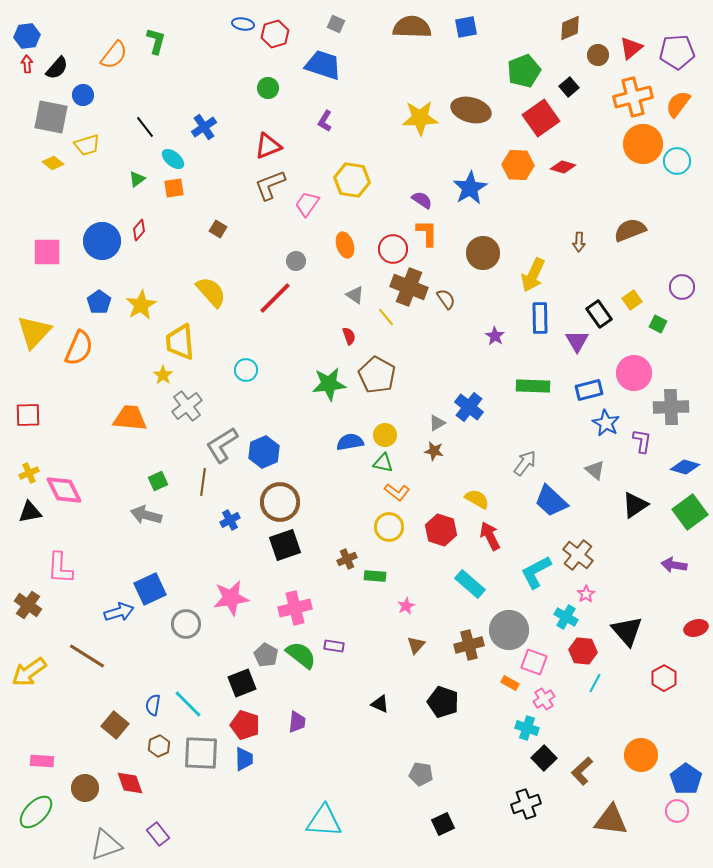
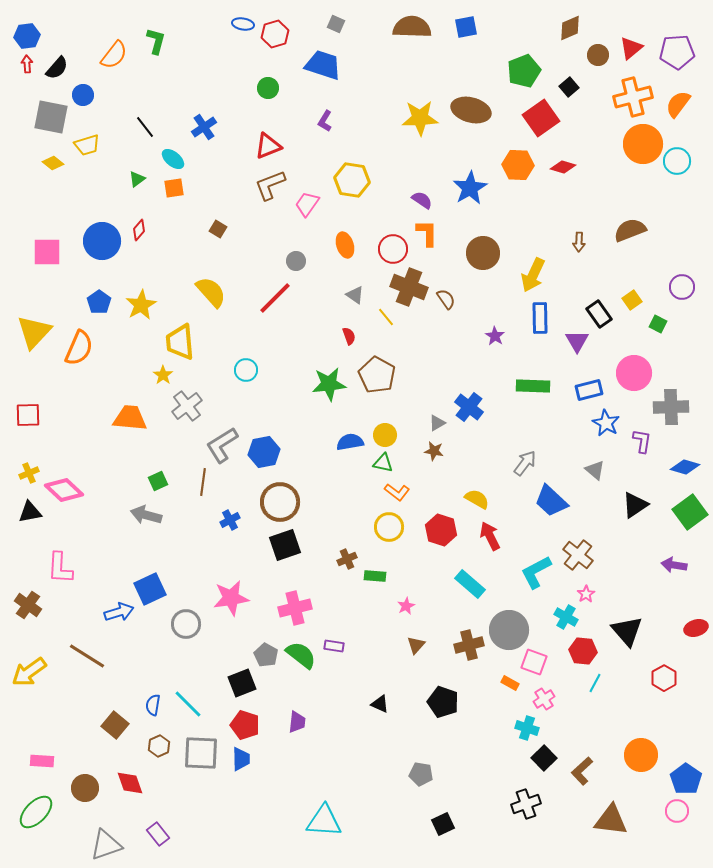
blue hexagon at (264, 452): rotated 12 degrees clockwise
pink diamond at (64, 490): rotated 21 degrees counterclockwise
blue trapezoid at (244, 759): moved 3 px left
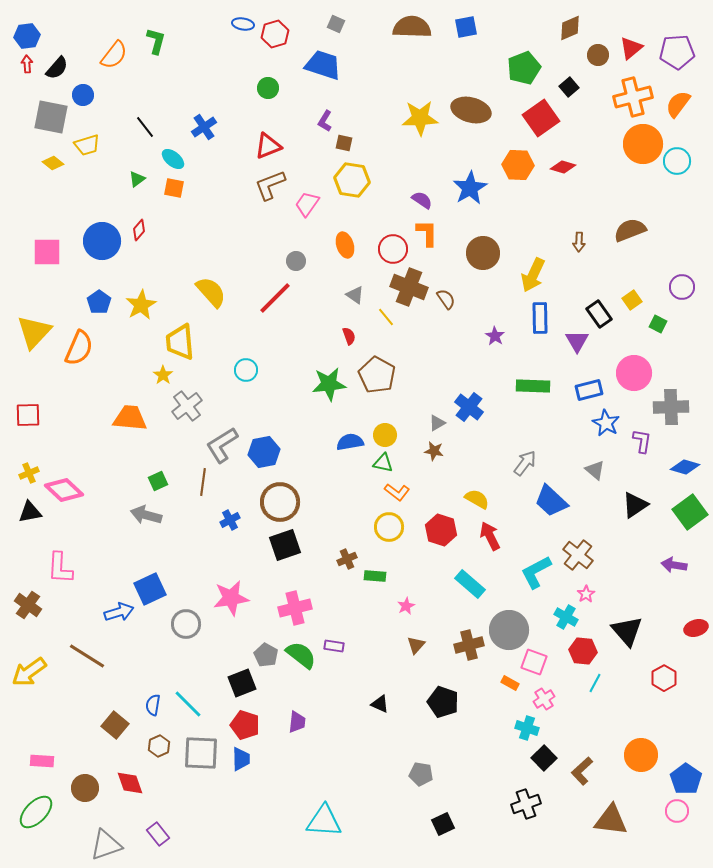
green pentagon at (524, 71): moved 3 px up
orange square at (174, 188): rotated 20 degrees clockwise
brown square at (218, 229): moved 126 px right, 86 px up; rotated 18 degrees counterclockwise
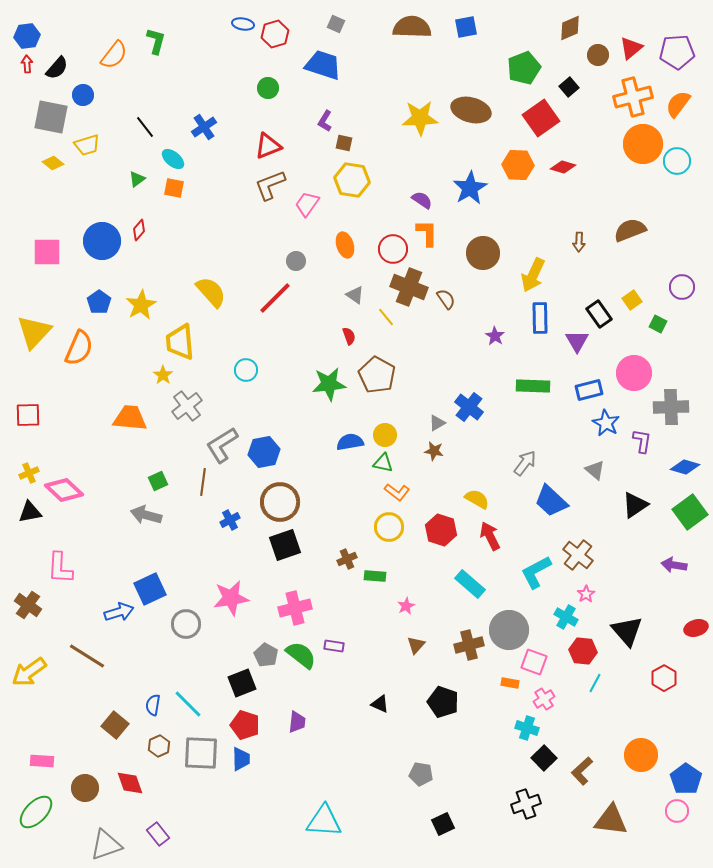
orange rectangle at (510, 683): rotated 18 degrees counterclockwise
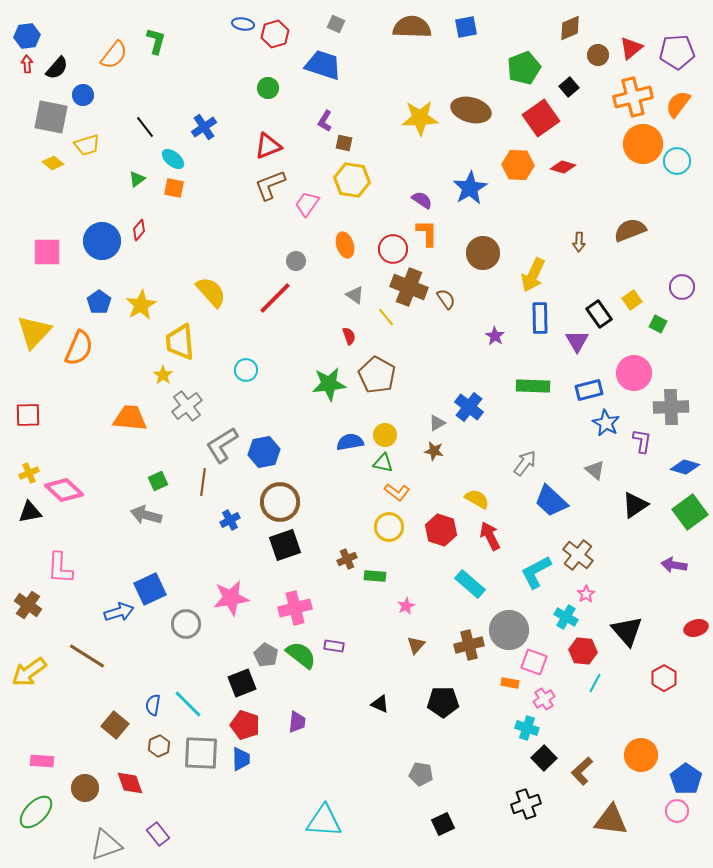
black pentagon at (443, 702): rotated 20 degrees counterclockwise
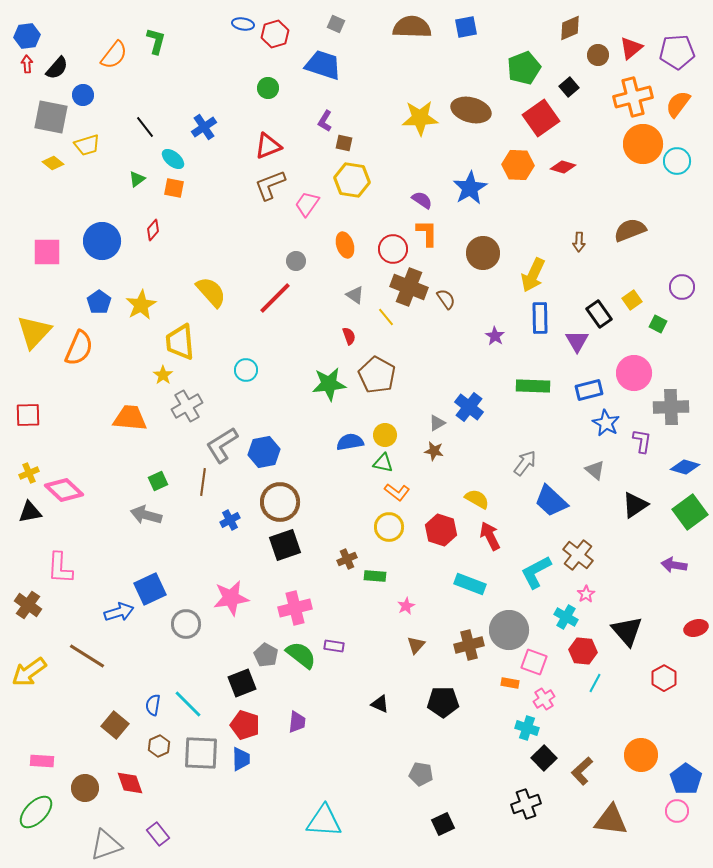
red diamond at (139, 230): moved 14 px right
gray cross at (187, 406): rotated 8 degrees clockwise
cyan rectangle at (470, 584): rotated 20 degrees counterclockwise
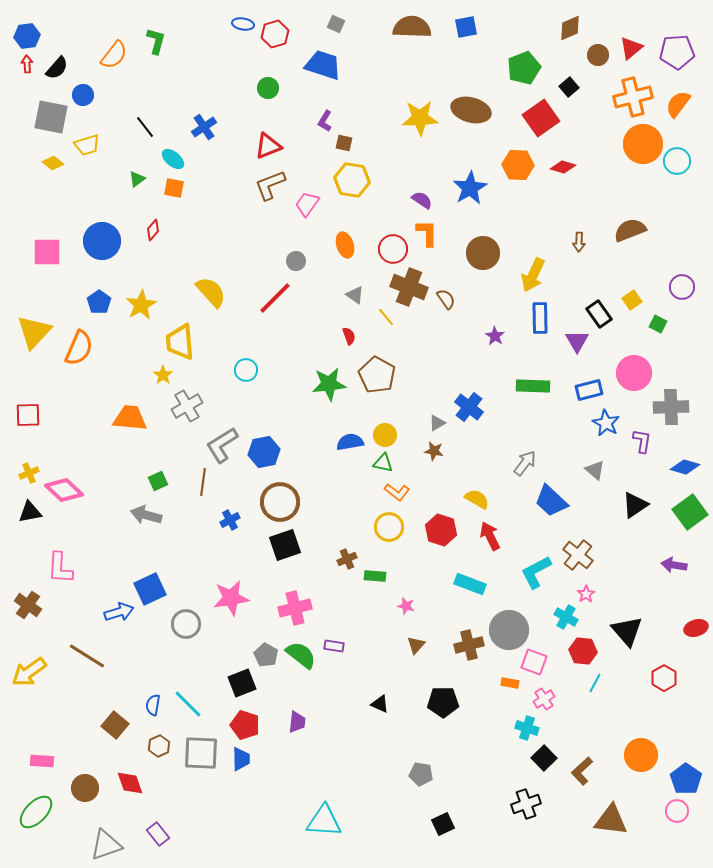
pink star at (406, 606): rotated 30 degrees counterclockwise
